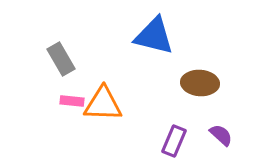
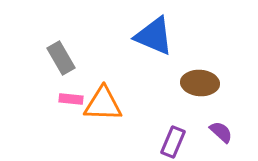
blue triangle: rotated 9 degrees clockwise
gray rectangle: moved 1 px up
pink rectangle: moved 1 px left, 2 px up
purple semicircle: moved 3 px up
purple rectangle: moved 1 px left, 1 px down
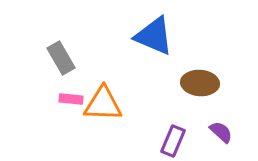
purple rectangle: moved 1 px up
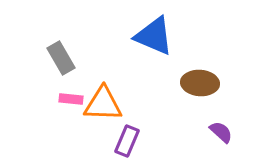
purple rectangle: moved 46 px left
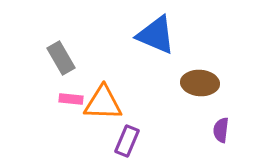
blue triangle: moved 2 px right, 1 px up
orange triangle: moved 1 px up
purple semicircle: moved 2 px up; rotated 125 degrees counterclockwise
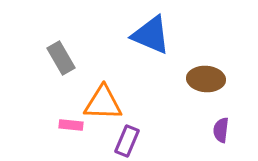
blue triangle: moved 5 px left
brown ellipse: moved 6 px right, 4 px up
pink rectangle: moved 26 px down
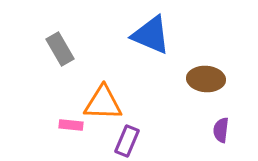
gray rectangle: moved 1 px left, 9 px up
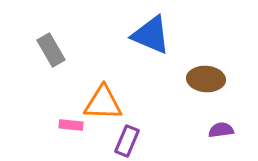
gray rectangle: moved 9 px left, 1 px down
purple semicircle: rotated 75 degrees clockwise
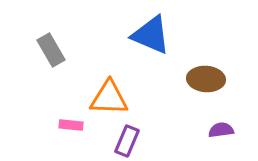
orange triangle: moved 6 px right, 5 px up
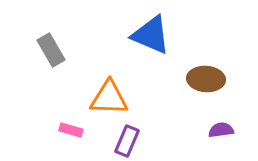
pink rectangle: moved 5 px down; rotated 10 degrees clockwise
